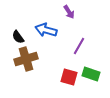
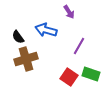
red square: rotated 18 degrees clockwise
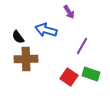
purple line: moved 3 px right
brown cross: rotated 15 degrees clockwise
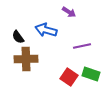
purple arrow: rotated 24 degrees counterclockwise
purple line: rotated 48 degrees clockwise
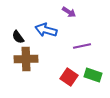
green rectangle: moved 2 px right, 1 px down
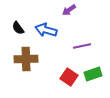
purple arrow: moved 2 px up; rotated 112 degrees clockwise
black semicircle: moved 9 px up
green rectangle: moved 1 px up; rotated 36 degrees counterclockwise
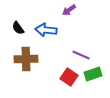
blue arrow: rotated 10 degrees counterclockwise
purple line: moved 1 px left, 9 px down; rotated 36 degrees clockwise
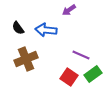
brown cross: rotated 20 degrees counterclockwise
green rectangle: rotated 18 degrees counterclockwise
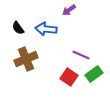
blue arrow: moved 1 px up
green rectangle: moved 1 px right
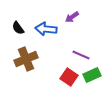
purple arrow: moved 3 px right, 7 px down
green rectangle: moved 2 px left, 1 px down; rotated 12 degrees clockwise
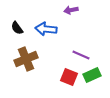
purple arrow: moved 1 px left, 7 px up; rotated 24 degrees clockwise
black semicircle: moved 1 px left
red square: rotated 12 degrees counterclockwise
